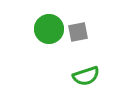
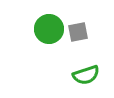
green semicircle: moved 1 px up
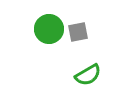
green semicircle: moved 2 px right; rotated 12 degrees counterclockwise
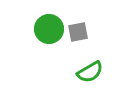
green semicircle: moved 2 px right, 3 px up
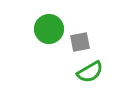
gray square: moved 2 px right, 10 px down
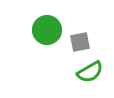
green circle: moved 2 px left, 1 px down
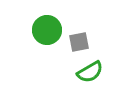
gray square: moved 1 px left
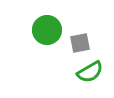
gray square: moved 1 px right, 1 px down
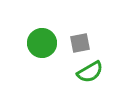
green circle: moved 5 px left, 13 px down
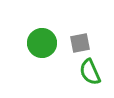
green semicircle: rotated 96 degrees clockwise
